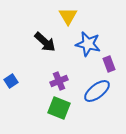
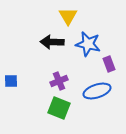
black arrow: moved 7 px right; rotated 140 degrees clockwise
blue square: rotated 32 degrees clockwise
blue ellipse: rotated 20 degrees clockwise
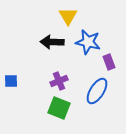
blue star: moved 2 px up
purple rectangle: moved 2 px up
blue ellipse: rotated 40 degrees counterclockwise
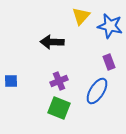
yellow triangle: moved 13 px right; rotated 12 degrees clockwise
blue star: moved 22 px right, 16 px up
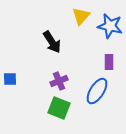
black arrow: rotated 125 degrees counterclockwise
purple rectangle: rotated 21 degrees clockwise
blue square: moved 1 px left, 2 px up
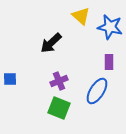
yellow triangle: rotated 30 degrees counterclockwise
blue star: moved 1 px down
black arrow: moved 1 px left, 1 px down; rotated 80 degrees clockwise
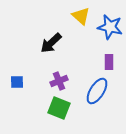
blue square: moved 7 px right, 3 px down
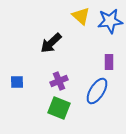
blue star: moved 6 px up; rotated 20 degrees counterclockwise
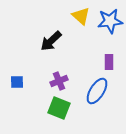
black arrow: moved 2 px up
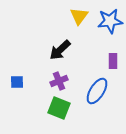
yellow triangle: moved 2 px left; rotated 24 degrees clockwise
black arrow: moved 9 px right, 9 px down
purple rectangle: moved 4 px right, 1 px up
